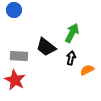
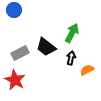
gray rectangle: moved 1 px right, 3 px up; rotated 30 degrees counterclockwise
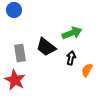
green arrow: rotated 42 degrees clockwise
gray rectangle: rotated 72 degrees counterclockwise
orange semicircle: rotated 32 degrees counterclockwise
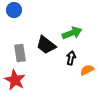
black trapezoid: moved 2 px up
orange semicircle: rotated 32 degrees clockwise
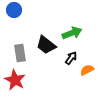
black arrow: rotated 24 degrees clockwise
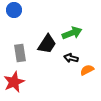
black trapezoid: moved 1 px right, 1 px up; rotated 95 degrees counterclockwise
black arrow: rotated 112 degrees counterclockwise
red star: moved 1 px left, 2 px down; rotated 20 degrees clockwise
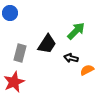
blue circle: moved 4 px left, 3 px down
green arrow: moved 4 px right, 2 px up; rotated 24 degrees counterclockwise
gray rectangle: rotated 24 degrees clockwise
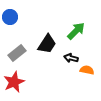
blue circle: moved 4 px down
gray rectangle: moved 3 px left; rotated 36 degrees clockwise
orange semicircle: rotated 40 degrees clockwise
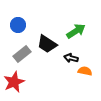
blue circle: moved 8 px right, 8 px down
green arrow: rotated 12 degrees clockwise
black trapezoid: rotated 90 degrees clockwise
gray rectangle: moved 5 px right, 1 px down
orange semicircle: moved 2 px left, 1 px down
